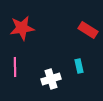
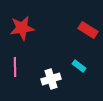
cyan rectangle: rotated 40 degrees counterclockwise
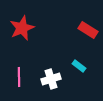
red star: rotated 15 degrees counterclockwise
pink line: moved 4 px right, 10 px down
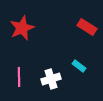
red rectangle: moved 1 px left, 3 px up
